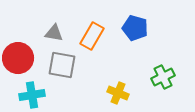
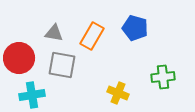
red circle: moved 1 px right
green cross: rotated 20 degrees clockwise
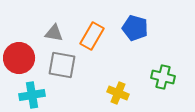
green cross: rotated 20 degrees clockwise
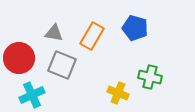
gray square: rotated 12 degrees clockwise
green cross: moved 13 px left
cyan cross: rotated 15 degrees counterclockwise
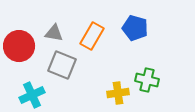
red circle: moved 12 px up
green cross: moved 3 px left, 3 px down
yellow cross: rotated 30 degrees counterclockwise
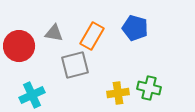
gray square: moved 13 px right; rotated 36 degrees counterclockwise
green cross: moved 2 px right, 8 px down
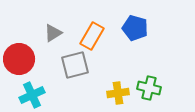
gray triangle: moved 1 px left; rotated 42 degrees counterclockwise
red circle: moved 13 px down
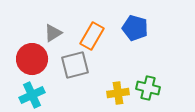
red circle: moved 13 px right
green cross: moved 1 px left
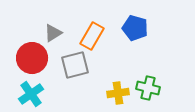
red circle: moved 1 px up
cyan cross: moved 1 px left, 1 px up; rotated 10 degrees counterclockwise
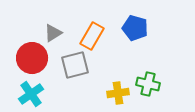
green cross: moved 4 px up
